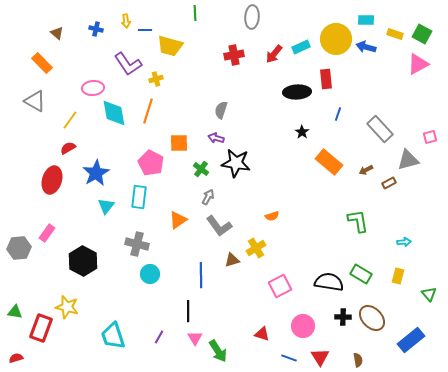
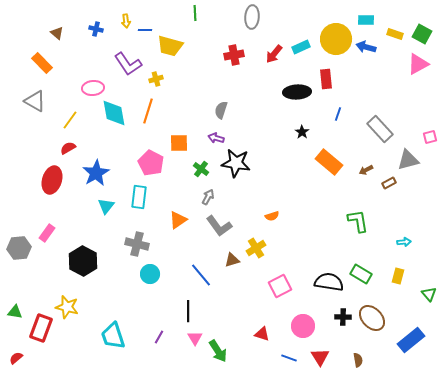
blue line at (201, 275): rotated 40 degrees counterclockwise
red semicircle at (16, 358): rotated 24 degrees counterclockwise
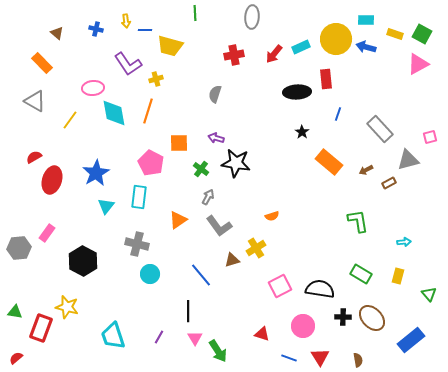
gray semicircle at (221, 110): moved 6 px left, 16 px up
red semicircle at (68, 148): moved 34 px left, 9 px down
black semicircle at (329, 282): moved 9 px left, 7 px down
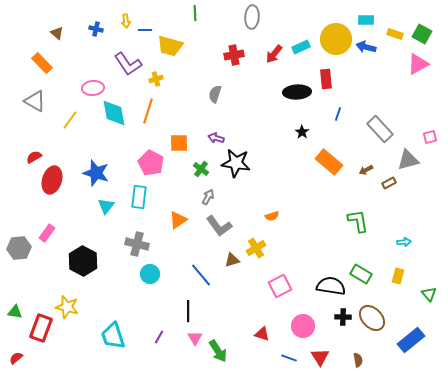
blue star at (96, 173): rotated 24 degrees counterclockwise
black semicircle at (320, 289): moved 11 px right, 3 px up
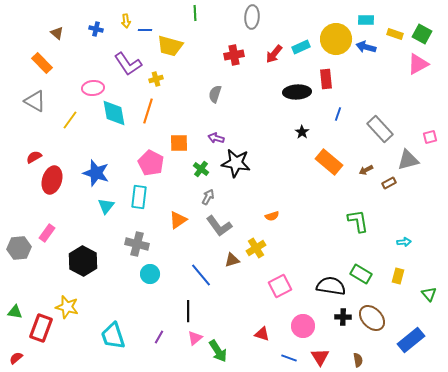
pink triangle at (195, 338): rotated 21 degrees clockwise
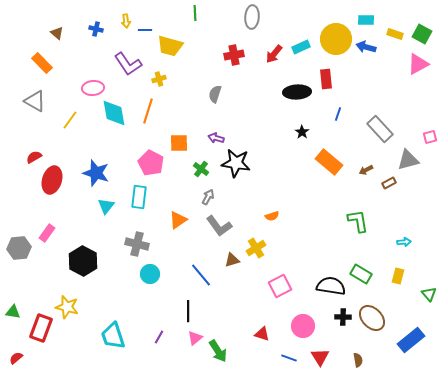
yellow cross at (156, 79): moved 3 px right
green triangle at (15, 312): moved 2 px left
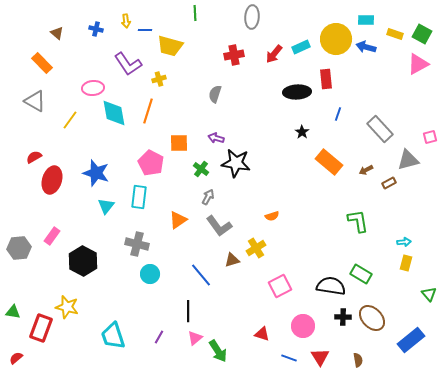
pink rectangle at (47, 233): moved 5 px right, 3 px down
yellow rectangle at (398, 276): moved 8 px right, 13 px up
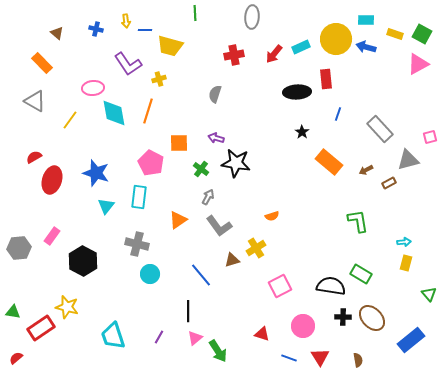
red rectangle at (41, 328): rotated 36 degrees clockwise
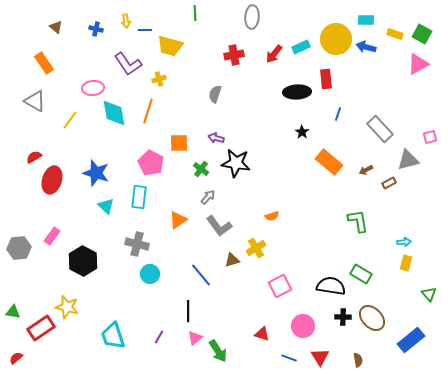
brown triangle at (57, 33): moved 1 px left, 6 px up
orange rectangle at (42, 63): moved 2 px right; rotated 10 degrees clockwise
gray arrow at (208, 197): rotated 14 degrees clockwise
cyan triangle at (106, 206): rotated 24 degrees counterclockwise
